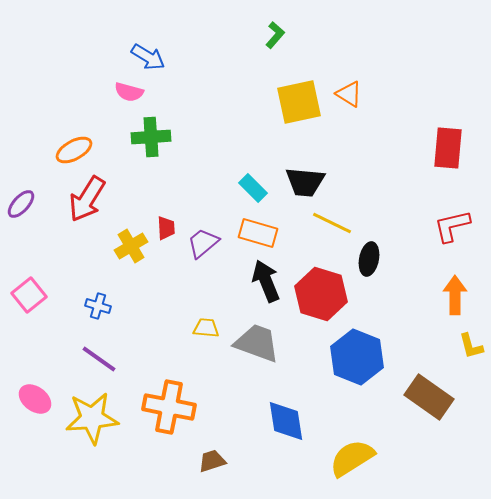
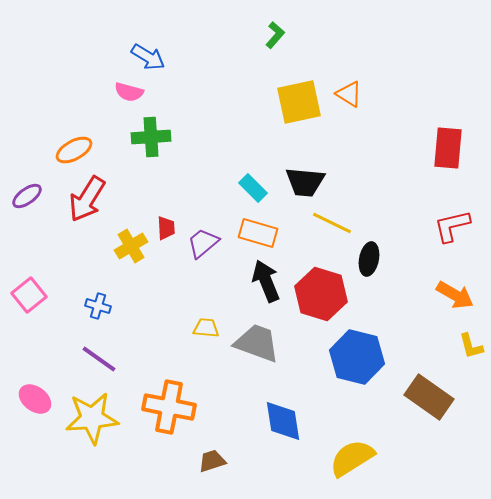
purple ellipse: moved 6 px right, 8 px up; rotated 12 degrees clockwise
orange arrow: rotated 120 degrees clockwise
blue hexagon: rotated 8 degrees counterclockwise
blue diamond: moved 3 px left
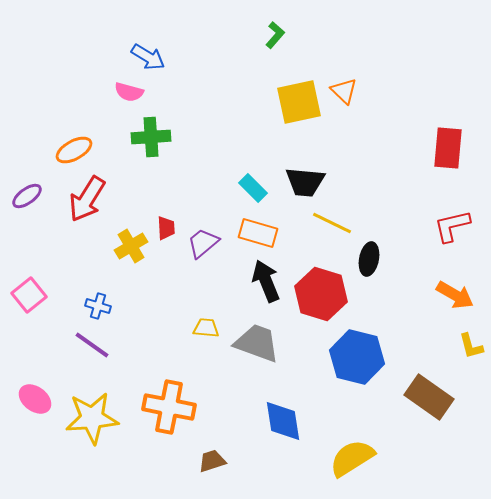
orange triangle: moved 5 px left, 3 px up; rotated 12 degrees clockwise
purple line: moved 7 px left, 14 px up
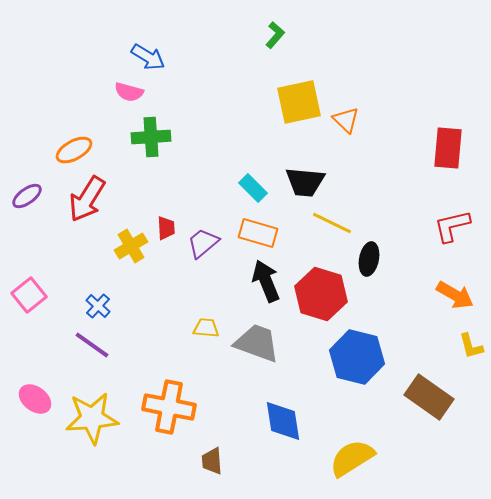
orange triangle: moved 2 px right, 29 px down
blue cross: rotated 25 degrees clockwise
brown trapezoid: rotated 76 degrees counterclockwise
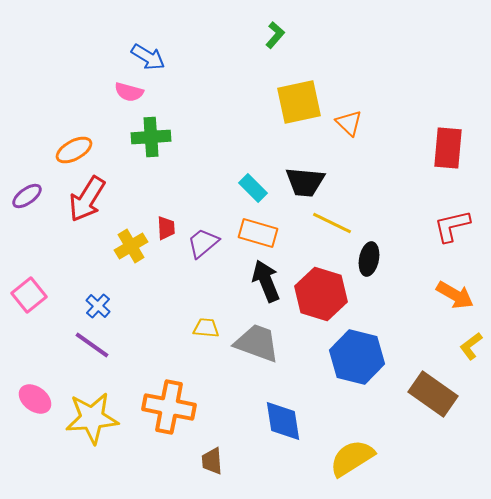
orange triangle: moved 3 px right, 3 px down
yellow L-shape: rotated 68 degrees clockwise
brown rectangle: moved 4 px right, 3 px up
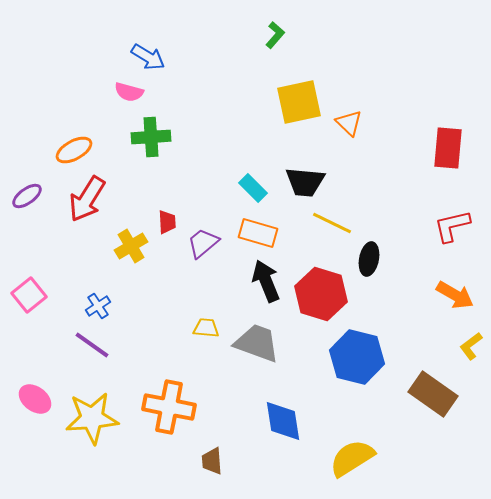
red trapezoid: moved 1 px right, 6 px up
blue cross: rotated 15 degrees clockwise
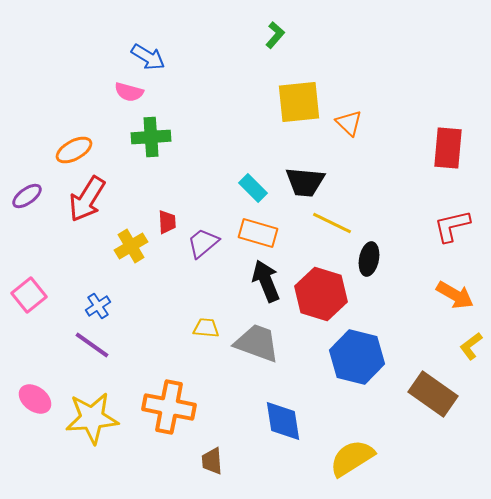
yellow square: rotated 6 degrees clockwise
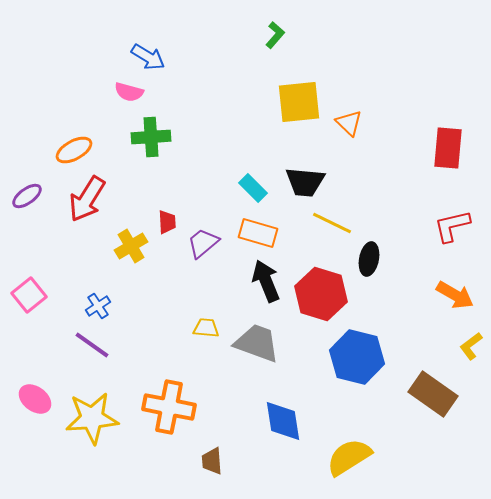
yellow semicircle: moved 3 px left, 1 px up
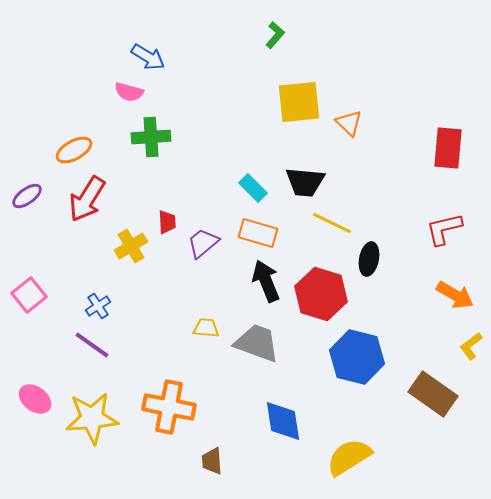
red L-shape: moved 8 px left, 3 px down
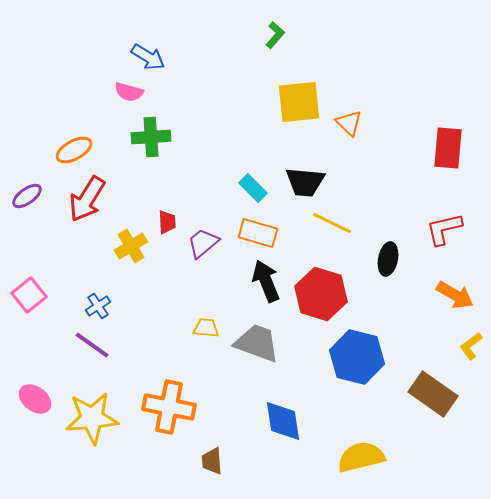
black ellipse: moved 19 px right
yellow semicircle: moved 12 px right; rotated 18 degrees clockwise
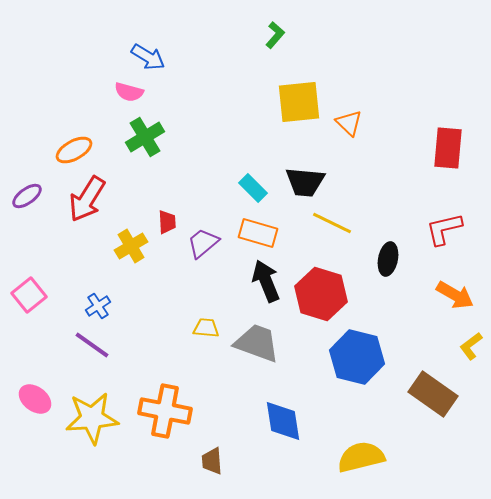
green cross: moved 6 px left; rotated 27 degrees counterclockwise
orange cross: moved 4 px left, 4 px down
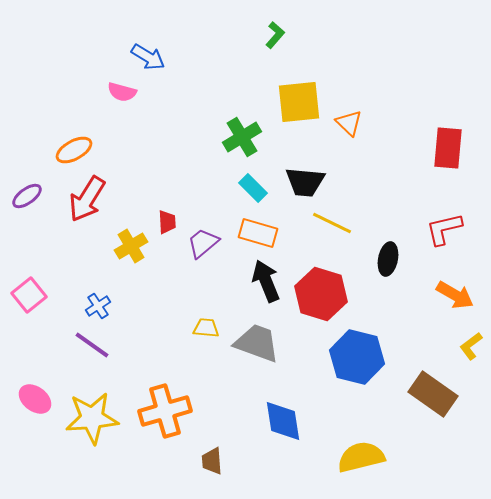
pink semicircle: moved 7 px left
green cross: moved 97 px right
orange cross: rotated 27 degrees counterclockwise
